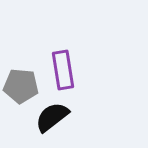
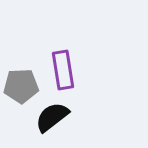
gray pentagon: rotated 8 degrees counterclockwise
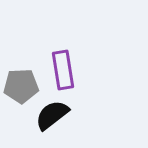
black semicircle: moved 2 px up
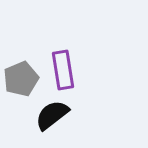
gray pentagon: moved 7 px up; rotated 20 degrees counterclockwise
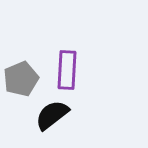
purple rectangle: moved 4 px right; rotated 12 degrees clockwise
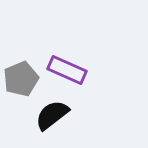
purple rectangle: rotated 69 degrees counterclockwise
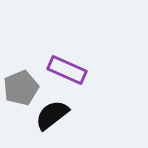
gray pentagon: moved 9 px down
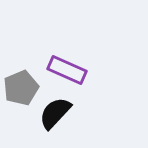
black semicircle: moved 3 px right, 2 px up; rotated 9 degrees counterclockwise
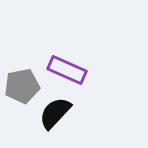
gray pentagon: moved 1 px right, 2 px up; rotated 12 degrees clockwise
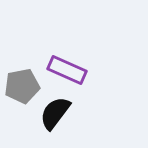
black semicircle: rotated 6 degrees counterclockwise
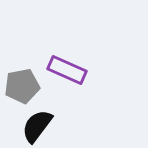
black semicircle: moved 18 px left, 13 px down
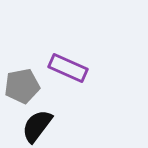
purple rectangle: moved 1 px right, 2 px up
